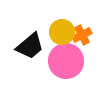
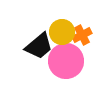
black trapezoid: moved 9 px right
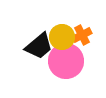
yellow circle: moved 5 px down
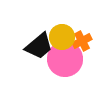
orange cross: moved 6 px down
pink circle: moved 1 px left, 2 px up
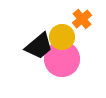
orange cross: moved 22 px up; rotated 12 degrees counterclockwise
pink circle: moved 3 px left
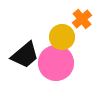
black trapezoid: moved 14 px left, 9 px down
pink circle: moved 6 px left, 4 px down
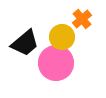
black trapezoid: moved 12 px up
